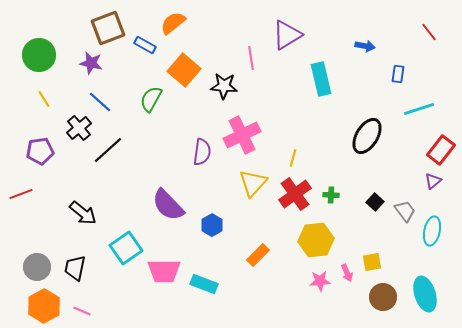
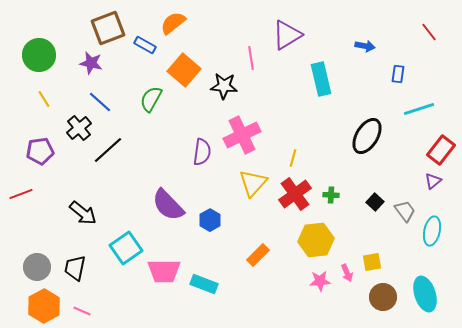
blue hexagon at (212, 225): moved 2 px left, 5 px up
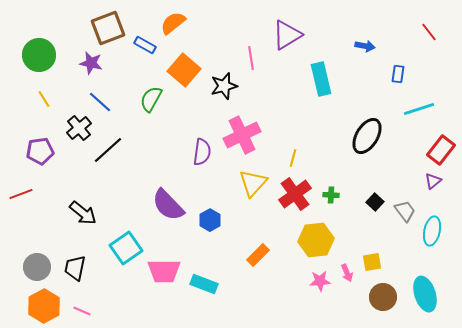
black star at (224, 86): rotated 20 degrees counterclockwise
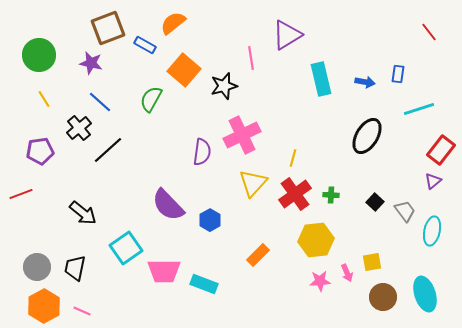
blue arrow at (365, 46): moved 36 px down
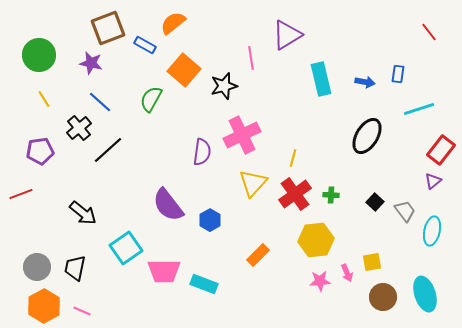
purple semicircle at (168, 205): rotated 6 degrees clockwise
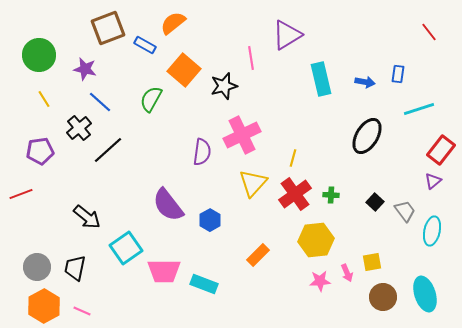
purple star at (91, 63): moved 6 px left, 6 px down
black arrow at (83, 213): moved 4 px right, 4 px down
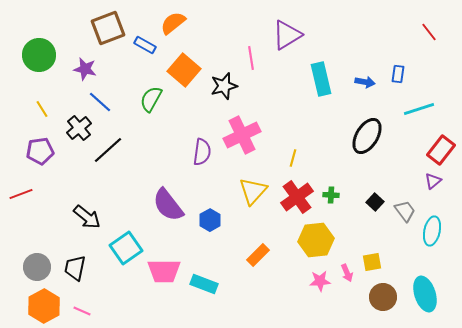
yellow line at (44, 99): moved 2 px left, 10 px down
yellow triangle at (253, 183): moved 8 px down
red cross at (295, 194): moved 2 px right, 3 px down
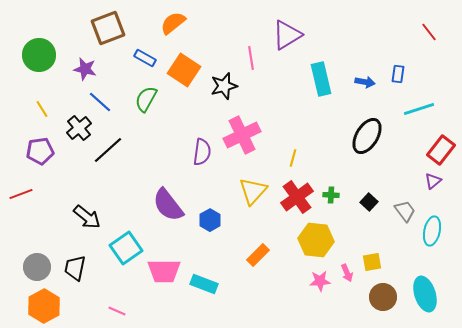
blue rectangle at (145, 45): moved 13 px down
orange square at (184, 70): rotated 8 degrees counterclockwise
green semicircle at (151, 99): moved 5 px left
black square at (375, 202): moved 6 px left
yellow hexagon at (316, 240): rotated 12 degrees clockwise
pink line at (82, 311): moved 35 px right
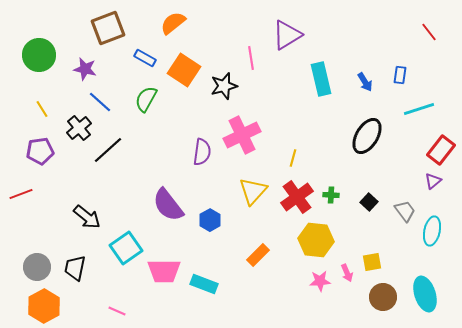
blue rectangle at (398, 74): moved 2 px right, 1 px down
blue arrow at (365, 82): rotated 48 degrees clockwise
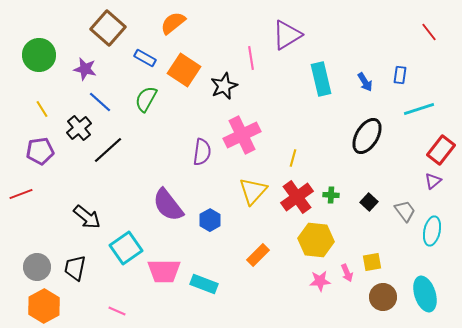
brown square at (108, 28): rotated 28 degrees counterclockwise
black star at (224, 86): rotated 8 degrees counterclockwise
